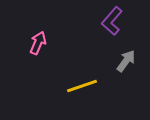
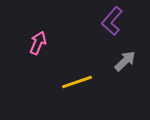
gray arrow: moved 1 px left; rotated 10 degrees clockwise
yellow line: moved 5 px left, 4 px up
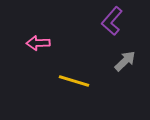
pink arrow: rotated 115 degrees counterclockwise
yellow line: moved 3 px left, 1 px up; rotated 36 degrees clockwise
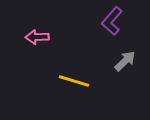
pink arrow: moved 1 px left, 6 px up
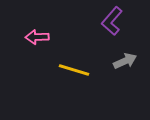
gray arrow: rotated 20 degrees clockwise
yellow line: moved 11 px up
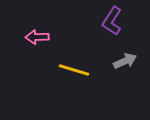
purple L-shape: rotated 8 degrees counterclockwise
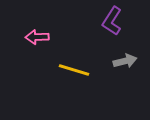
gray arrow: rotated 10 degrees clockwise
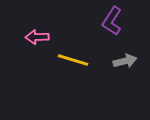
yellow line: moved 1 px left, 10 px up
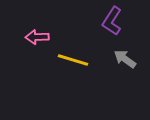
gray arrow: moved 2 px up; rotated 130 degrees counterclockwise
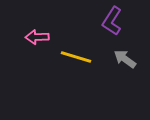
yellow line: moved 3 px right, 3 px up
